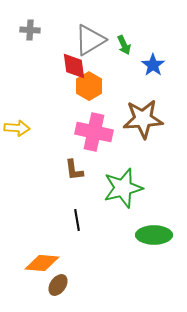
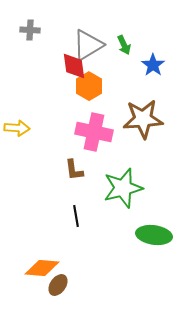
gray triangle: moved 2 px left, 5 px down
black line: moved 1 px left, 4 px up
green ellipse: rotated 8 degrees clockwise
orange diamond: moved 5 px down
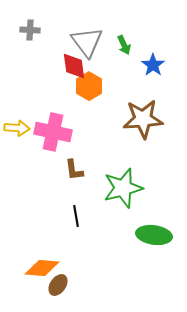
gray triangle: moved 1 px left, 3 px up; rotated 36 degrees counterclockwise
pink cross: moved 41 px left
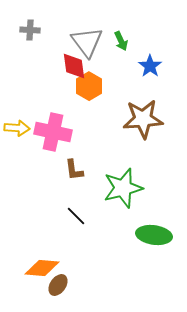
green arrow: moved 3 px left, 4 px up
blue star: moved 3 px left, 1 px down
black line: rotated 35 degrees counterclockwise
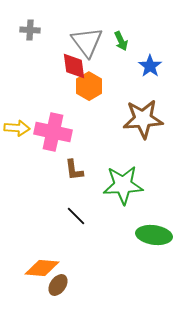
green star: moved 3 px up; rotated 12 degrees clockwise
